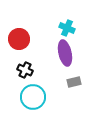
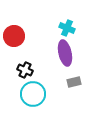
red circle: moved 5 px left, 3 px up
cyan circle: moved 3 px up
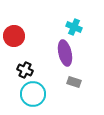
cyan cross: moved 7 px right, 1 px up
gray rectangle: rotated 32 degrees clockwise
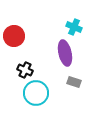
cyan circle: moved 3 px right, 1 px up
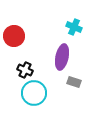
purple ellipse: moved 3 px left, 4 px down; rotated 25 degrees clockwise
cyan circle: moved 2 px left
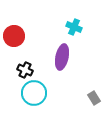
gray rectangle: moved 20 px right, 16 px down; rotated 40 degrees clockwise
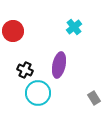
cyan cross: rotated 28 degrees clockwise
red circle: moved 1 px left, 5 px up
purple ellipse: moved 3 px left, 8 px down
cyan circle: moved 4 px right
